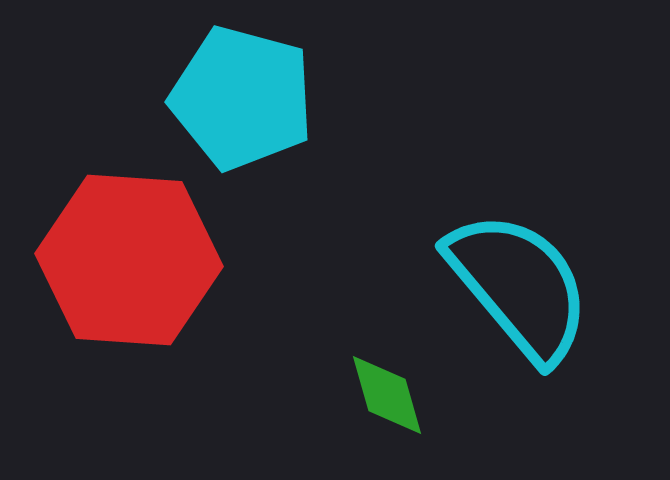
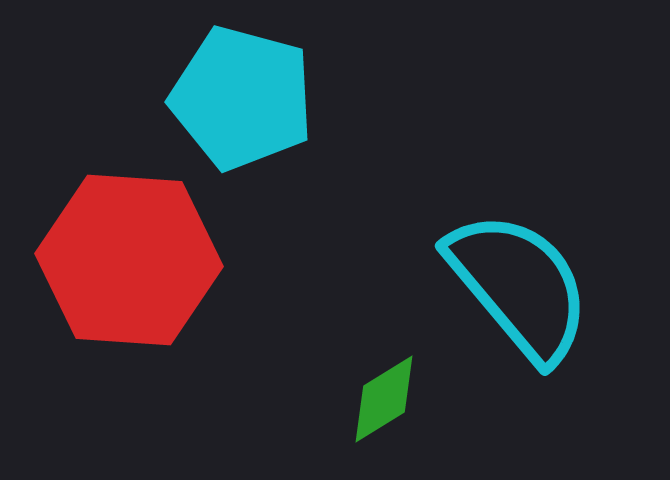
green diamond: moved 3 px left, 4 px down; rotated 74 degrees clockwise
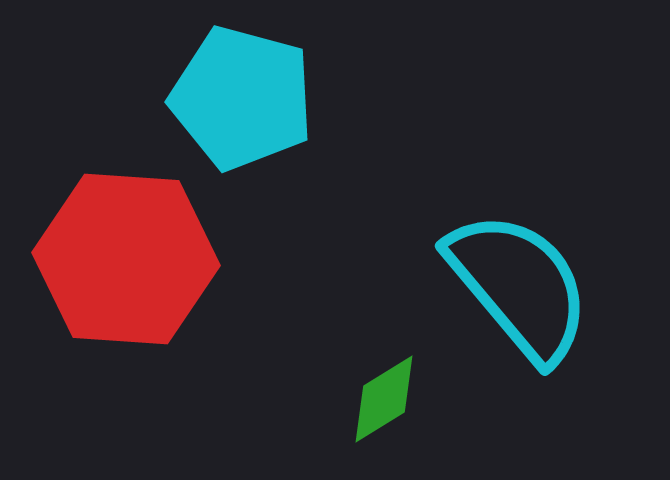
red hexagon: moved 3 px left, 1 px up
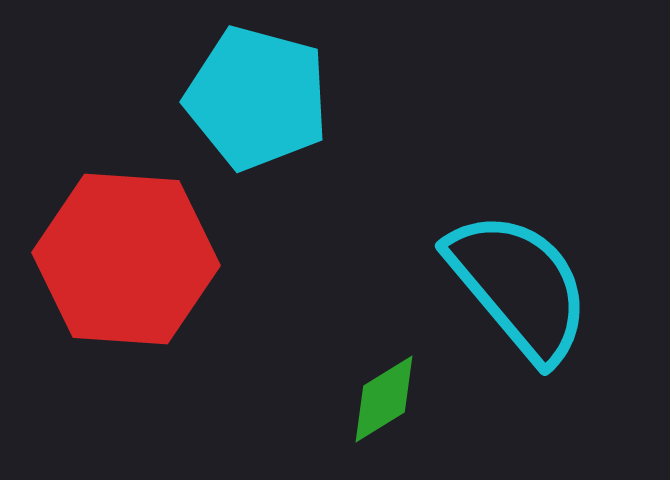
cyan pentagon: moved 15 px right
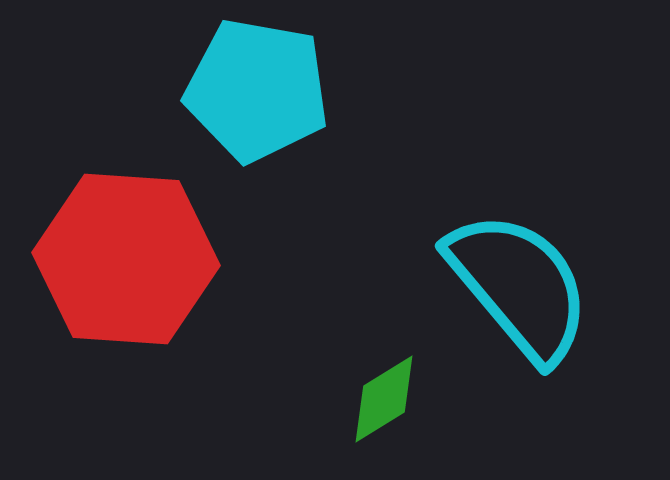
cyan pentagon: moved 8 px up; rotated 5 degrees counterclockwise
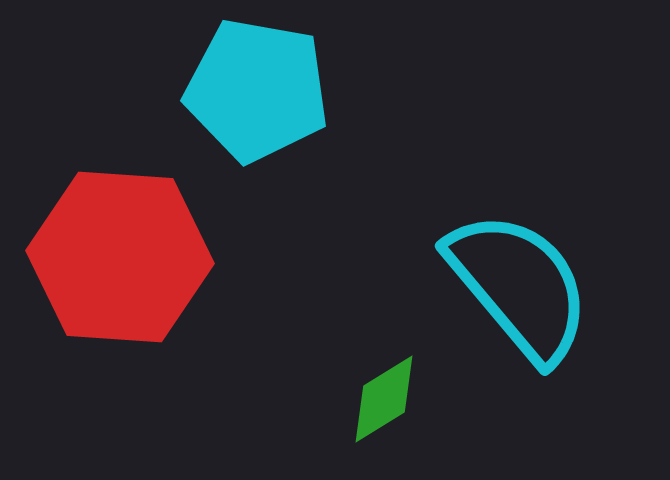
red hexagon: moved 6 px left, 2 px up
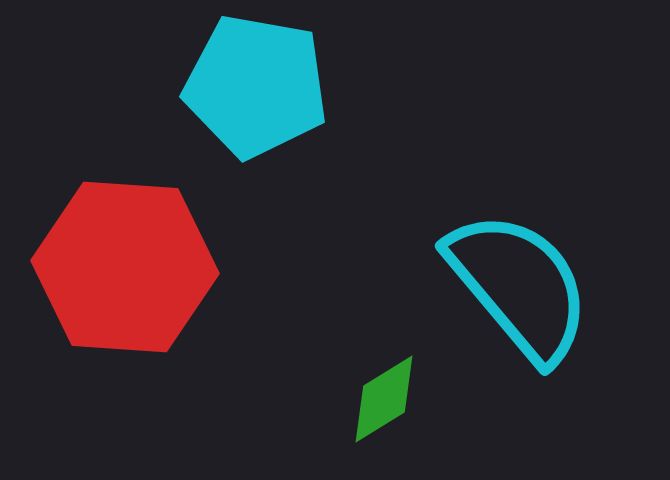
cyan pentagon: moved 1 px left, 4 px up
red hexagon: moved 5 px right, 10 px down
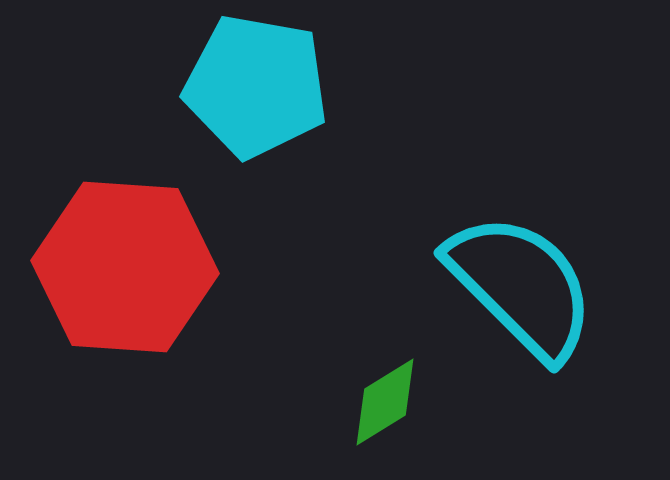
cyan semicircle: moved 2 px right; rotated 5 degrees counterclockwise
green diamond: moved 1 px right, 3 px down
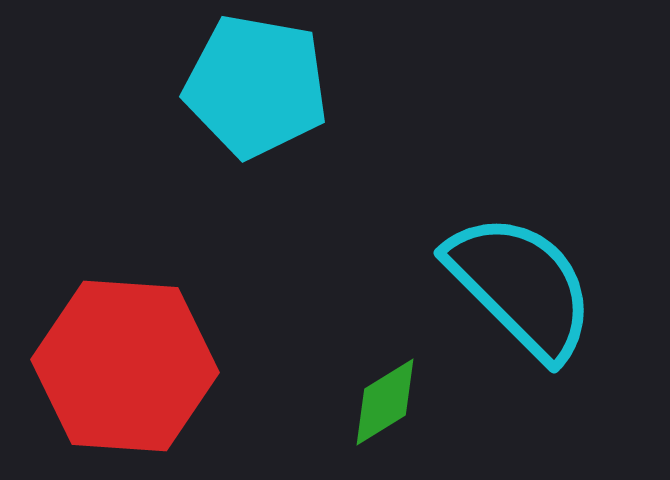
red hexagon: moved 99 px down
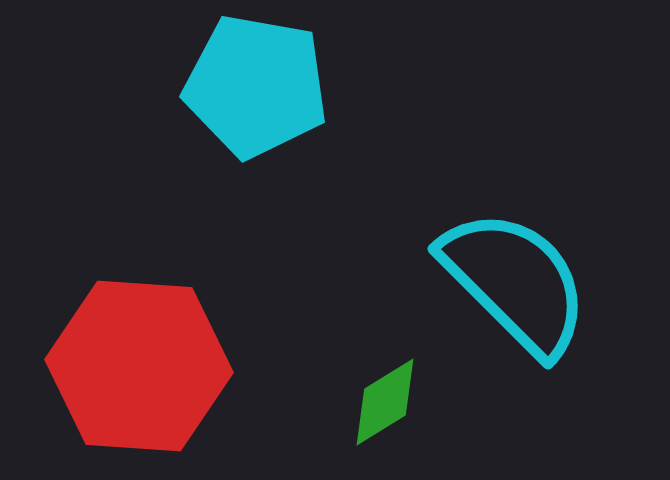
cyan semicircle: moved 6 px left, 4 px up
red hexagon: moved 14 px right
